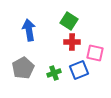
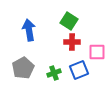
pink square: moved 2 px right, 1 px up; rotated 12 degrees counterclockwise
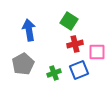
red cross: moved 3 px right, 2 px down; rotated 14 degrees counterclockwise
gray pentagon: moved 4 px up
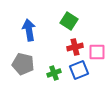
red cross: moved 3 px down
gray pentagon: rotated 30 degrees counterclockwise
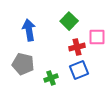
green square: rotated 12 degrees clockwise
red cross: moved 2 px right
pink square: moved 15 px up
green cross: moved 3 px left, 5 px down
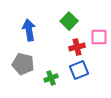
pink square: moved 2 px right
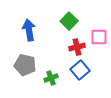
gray pentagon: moved 2 px right, 1 px down
blue square: moved 1 px right; rotated 18 degrees counterclockwise
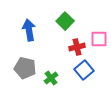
green square: moved 4 px left
pink square: moved 2 px down
gray pentagon: moved 3 px down
blue square: moved 4 px right
green cross: rotated 16 degrees counterclockwise
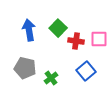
green square: moved 7 px left, 7 px down
red cross: moved 1 px left, 6 px up; rotated 21 degrees clockwise
blue square: moved 2 px right, 1 px down
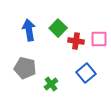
blue square: moved 2 px down
green cross: moved 6 px down
